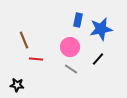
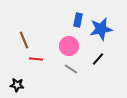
pink circle: moved 1 px left, 1 px up
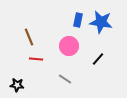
blue star: moved 7 px up; rotated 20 degrees clockwise
brown line: moved 5 px right, 3 px up
gray line: moved 6 px left, 10 px down
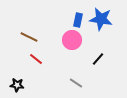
blue star: moved 3 px up
brown line: rotated 42 degrees counterclockwise
pink circle: moved 3 px right, 6 px up
red line: rotated 32 degrees clockwise
gray line: moved 11 px right, 4 px down
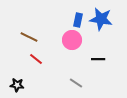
black line: rotated 48 degrees clockwise
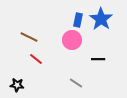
blue star: rotated 25 degrees clockwise
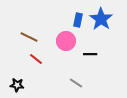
pink circle: moved 6 px left, 1 px down
black line: moved 8 px left, 5 px up
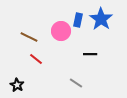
pink circle: moved 5 px left, 10 px up
black star: rotated 24 degrees clockwise
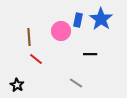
brown line: rotated 60 degrees clockwise
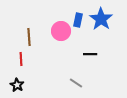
red line: moved 15 px left; rotated 48 degrees clockwise
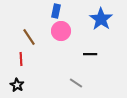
blue rectangle: moved 22 px left, 9 px up
brown line: rotated 30 degrees counterclockwise
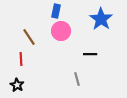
gray line: moved 1 px right, 4 px up; rotated 40 degrees clockwise
